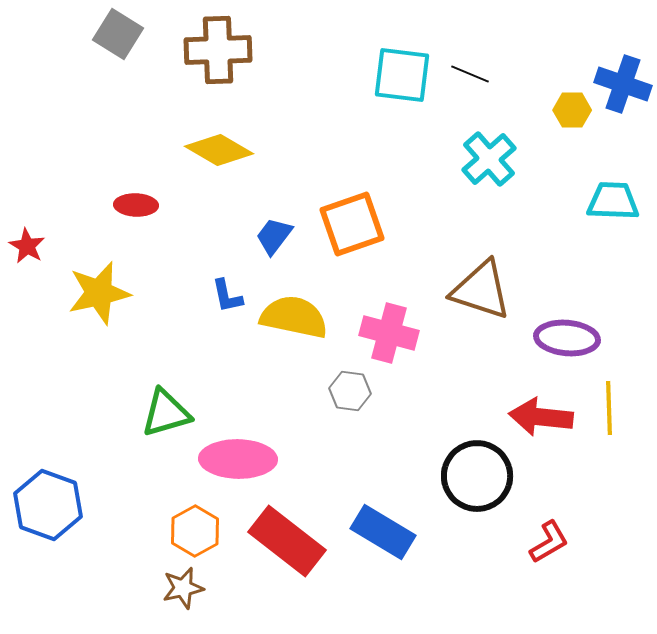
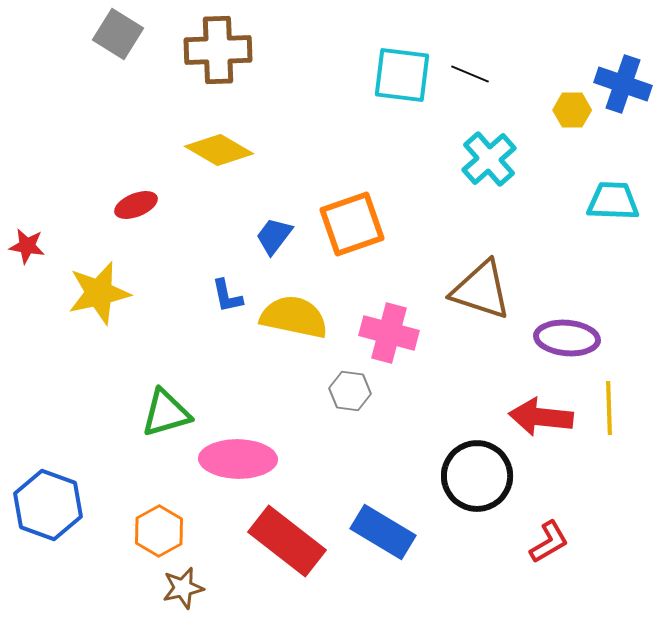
red ellipse: rotated 24 degrees counterclockwise
red star: rotated 21 degrees counterclockwise
orange hexagon: moved 36 px left
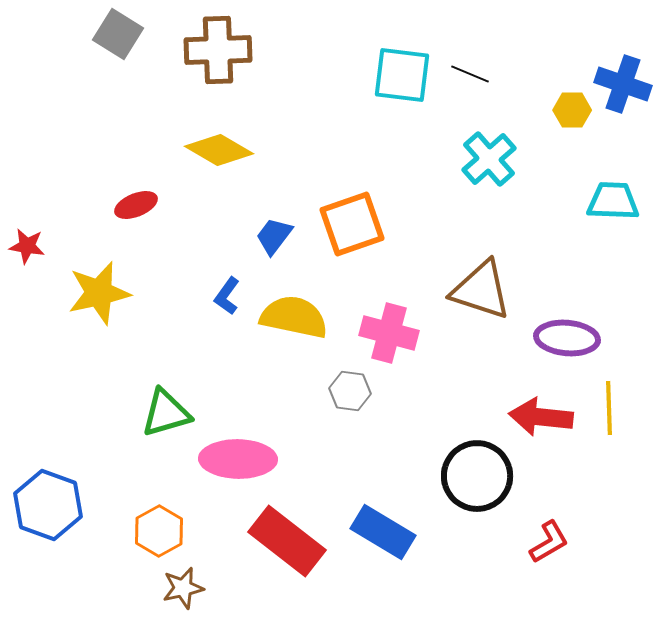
blue L-shape: rotated 48 degrees clockwise
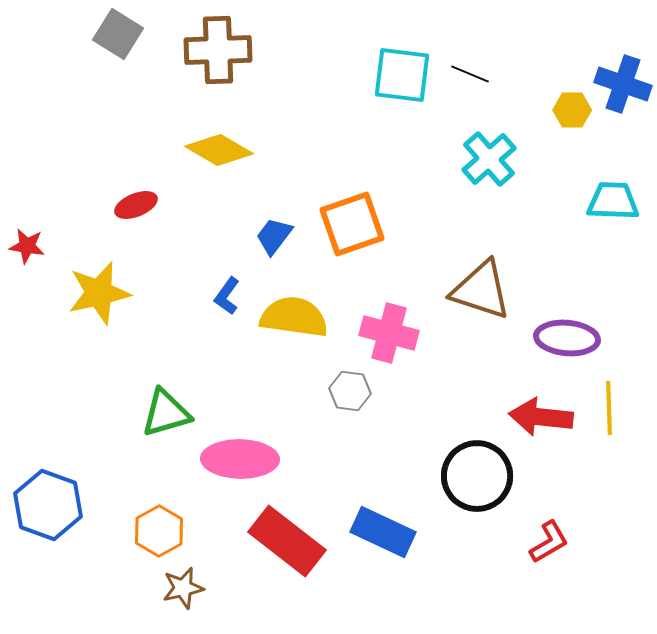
yellow semicircle: rotated 4 degrees counterclockwise
pink ellipse: moved 2 px right
blue rectangle: rotated 6 degrees counterclockwise
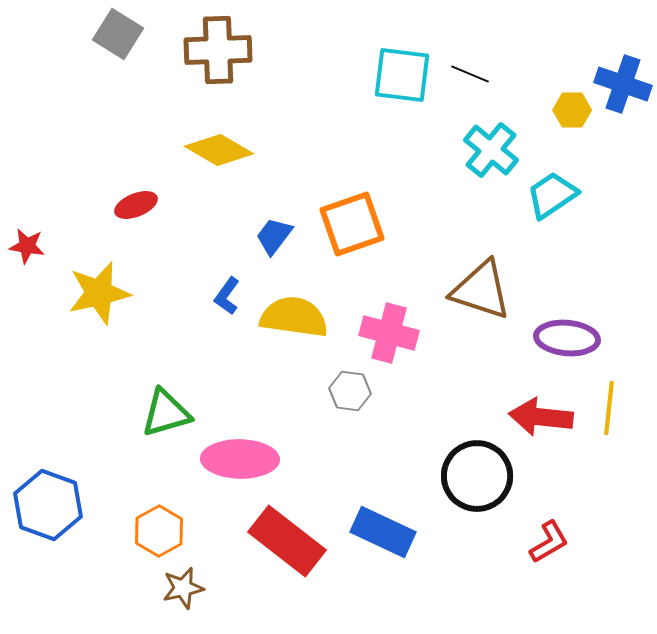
cyan cross: moved 2 px right, 9 px up; rotated 10 degrees counterclockwise
cyan trapezoid: moved 61 px left, 6 px up; rotated 36 degrees counterclockwise
yellow line: rotated 8 degrees clockwise
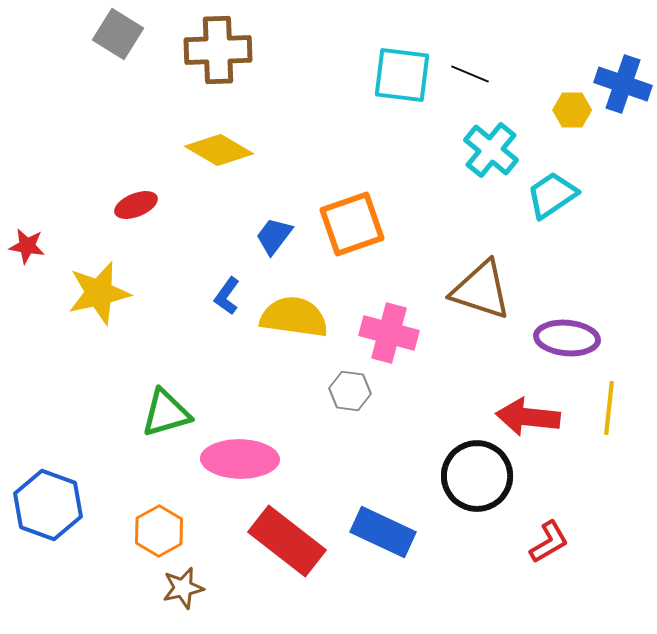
red arrow: moved 13 px left
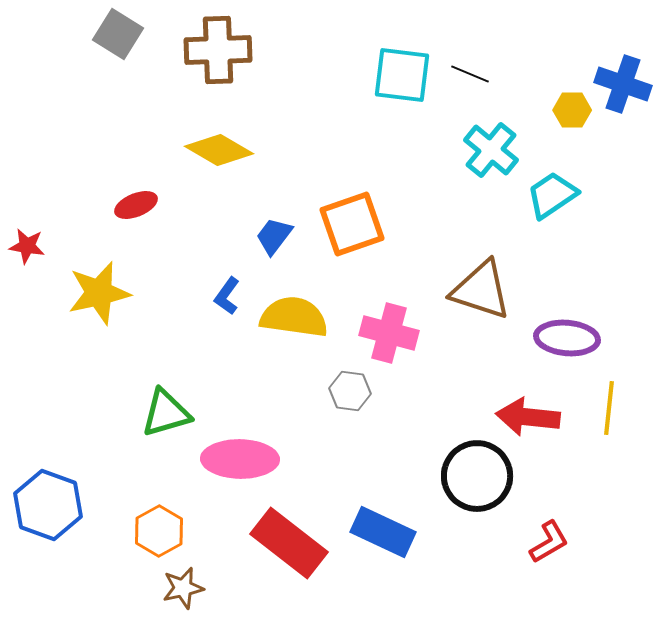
red rectangle: moved 2 px right, 2 px down
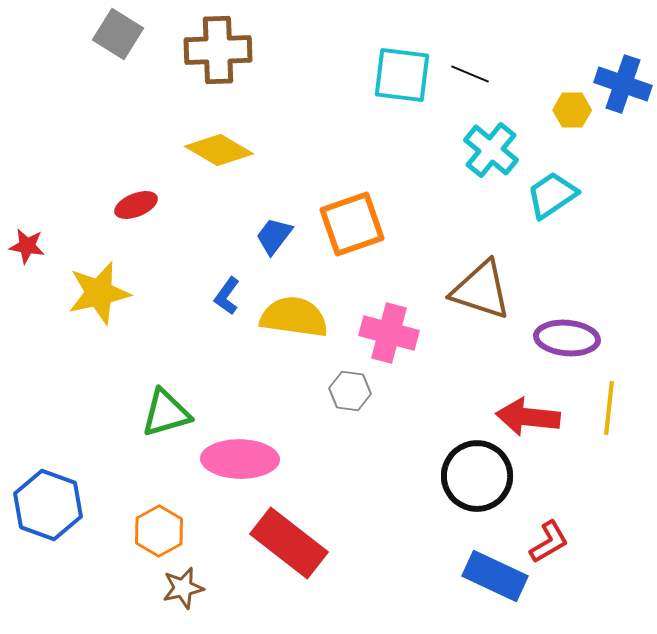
blue rectangle: moved 112 px right, 44 px down
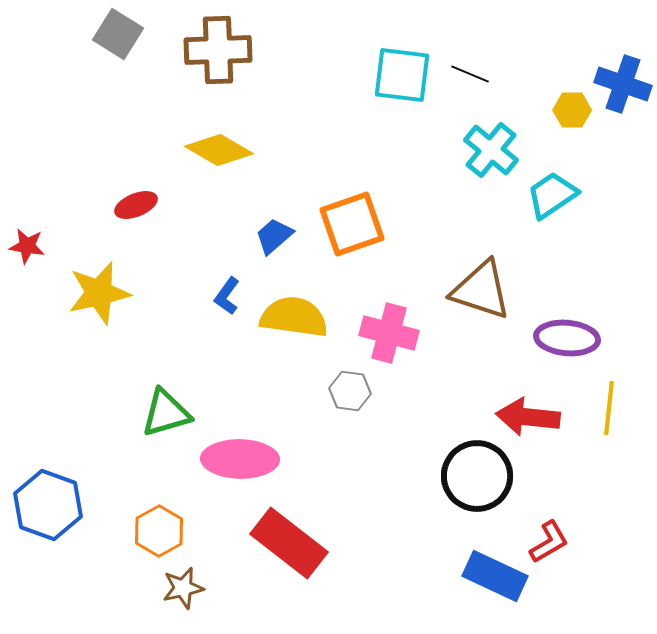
blue trapezoid: rotated 12 degrees clockwise
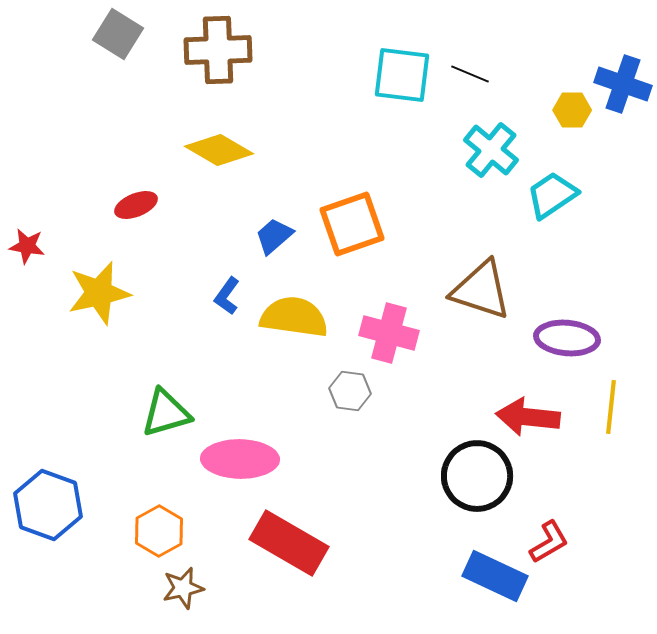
yellow line: moved 2 px right, 1 px up
red rectangle: rotated 8 degrees counterclockwise
